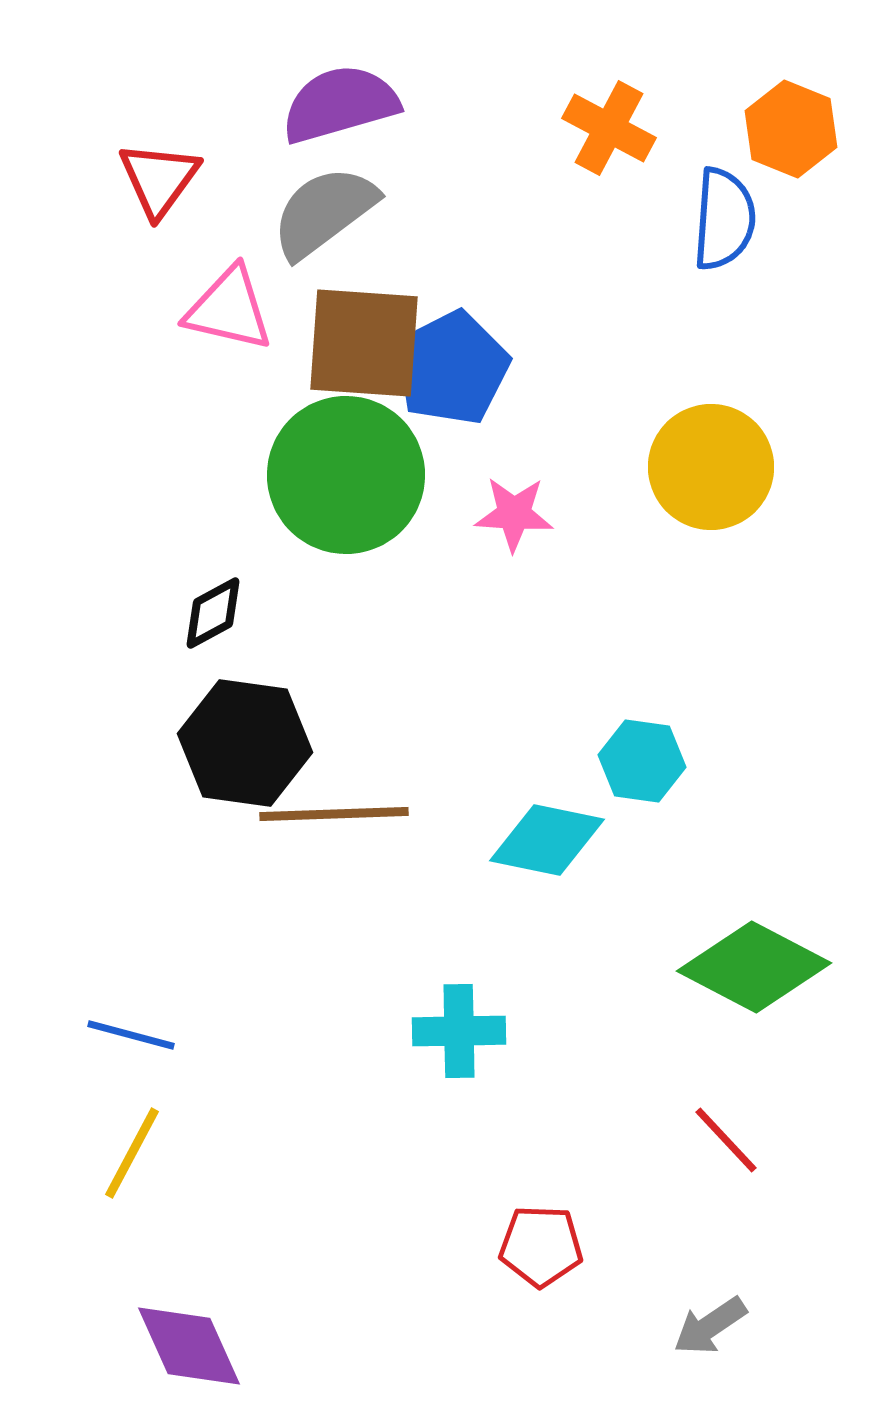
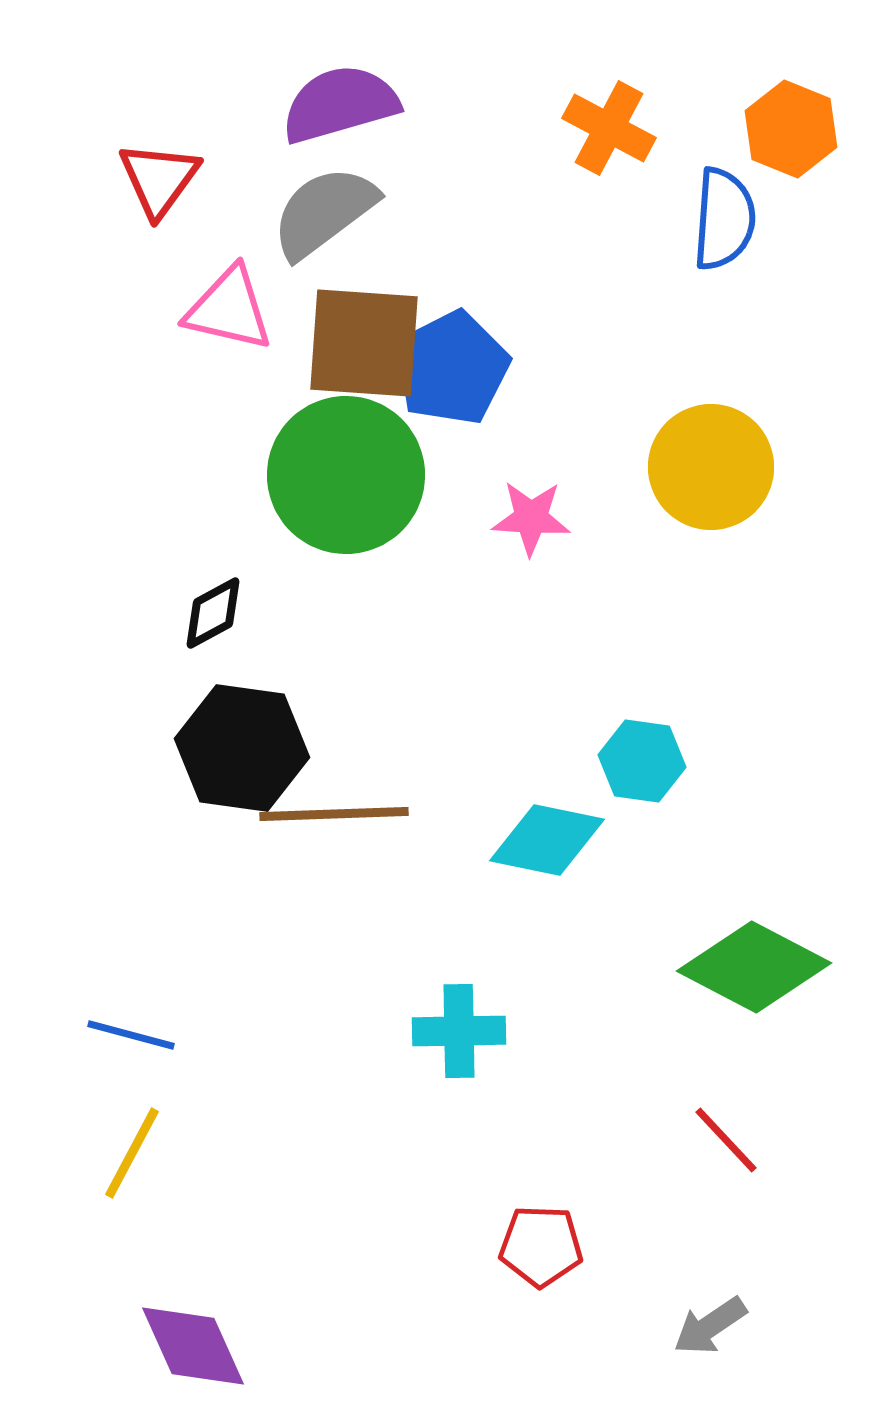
pink star: moved 17 px right, 4 px down
black hexagon: moved 3 px left, 5 px down
purple diamond: moved 4 px right
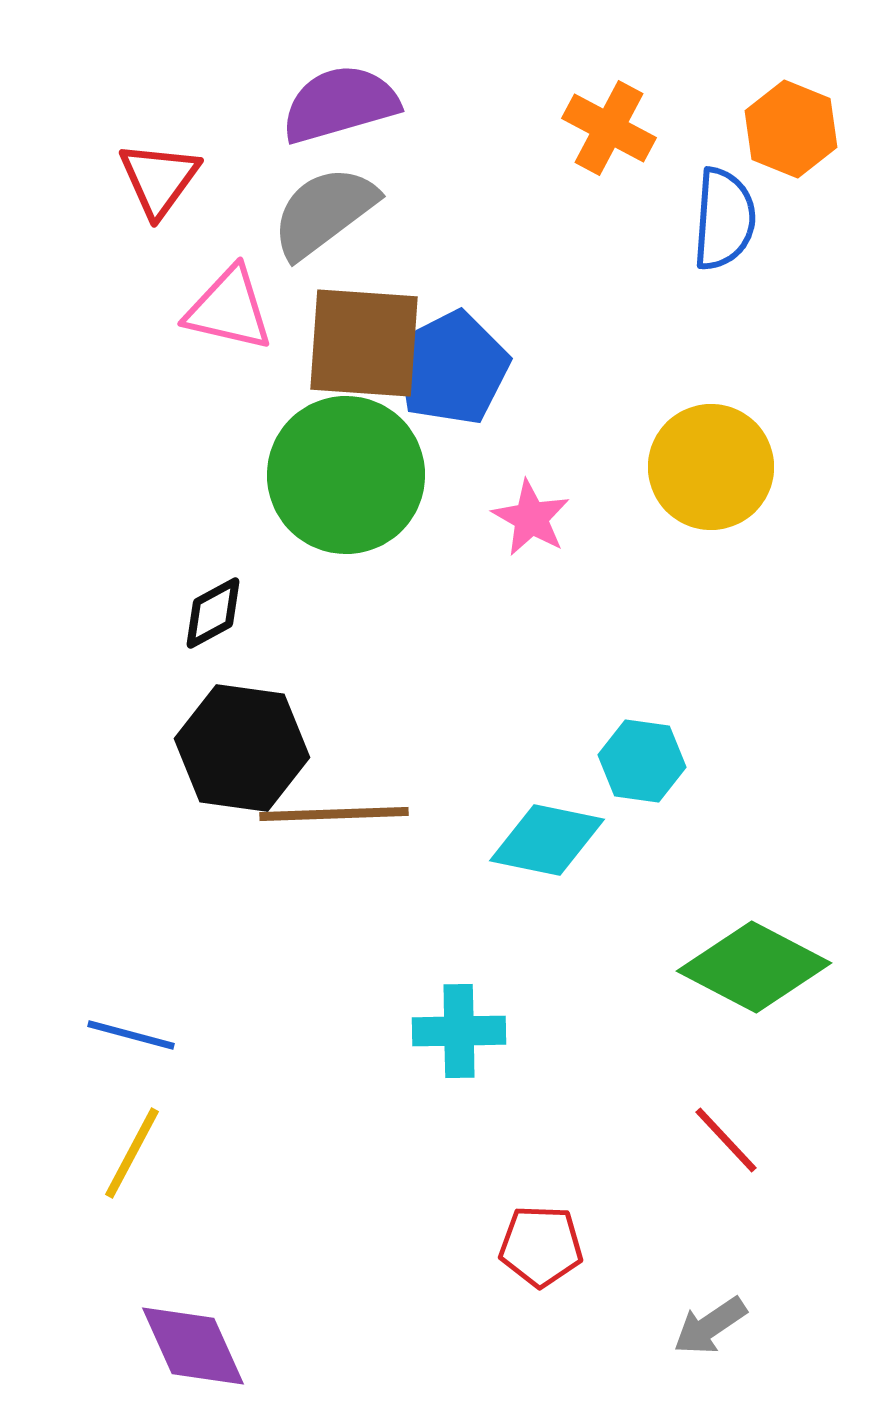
pink star: rotated 26 degrees clockwise
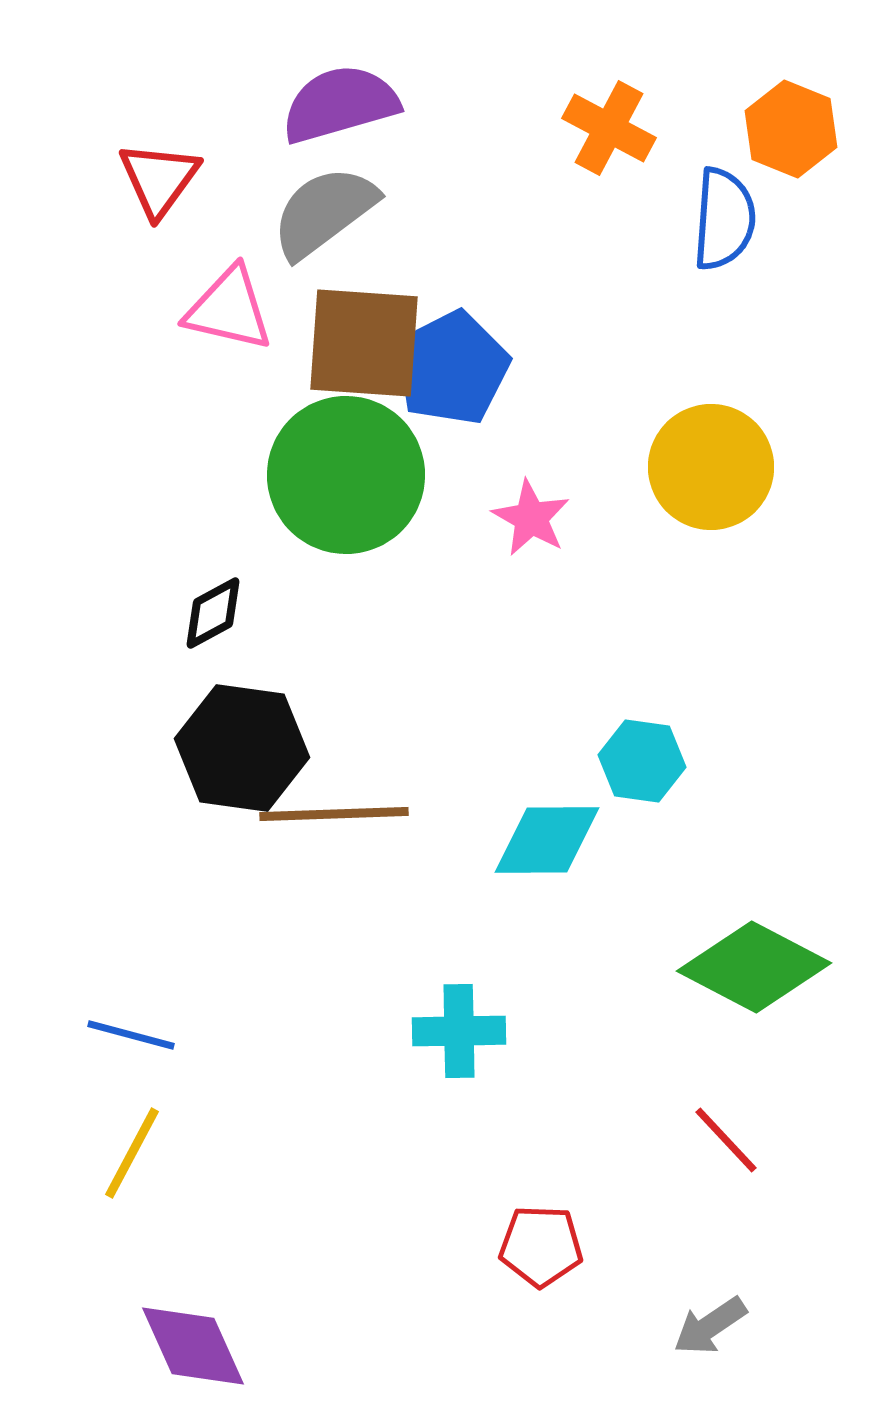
cyan diamond: rotated 12 degrees counterclockwise
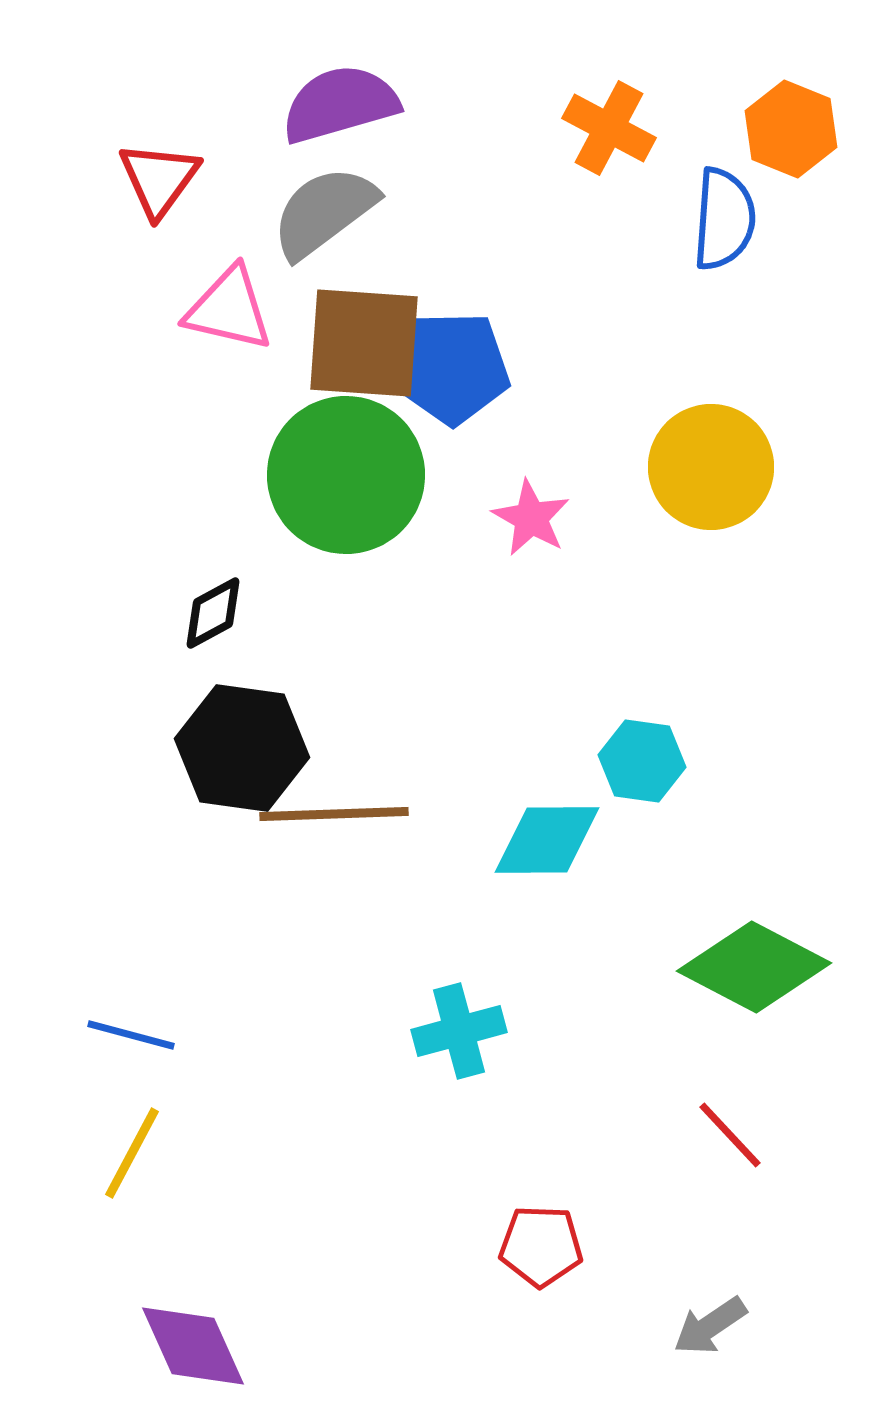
blue pentagon: rotated 26 degrees clockwise
cyan cross: rotated 14 degrees counterclockwise
red line: moved 4 px right, 5 px up
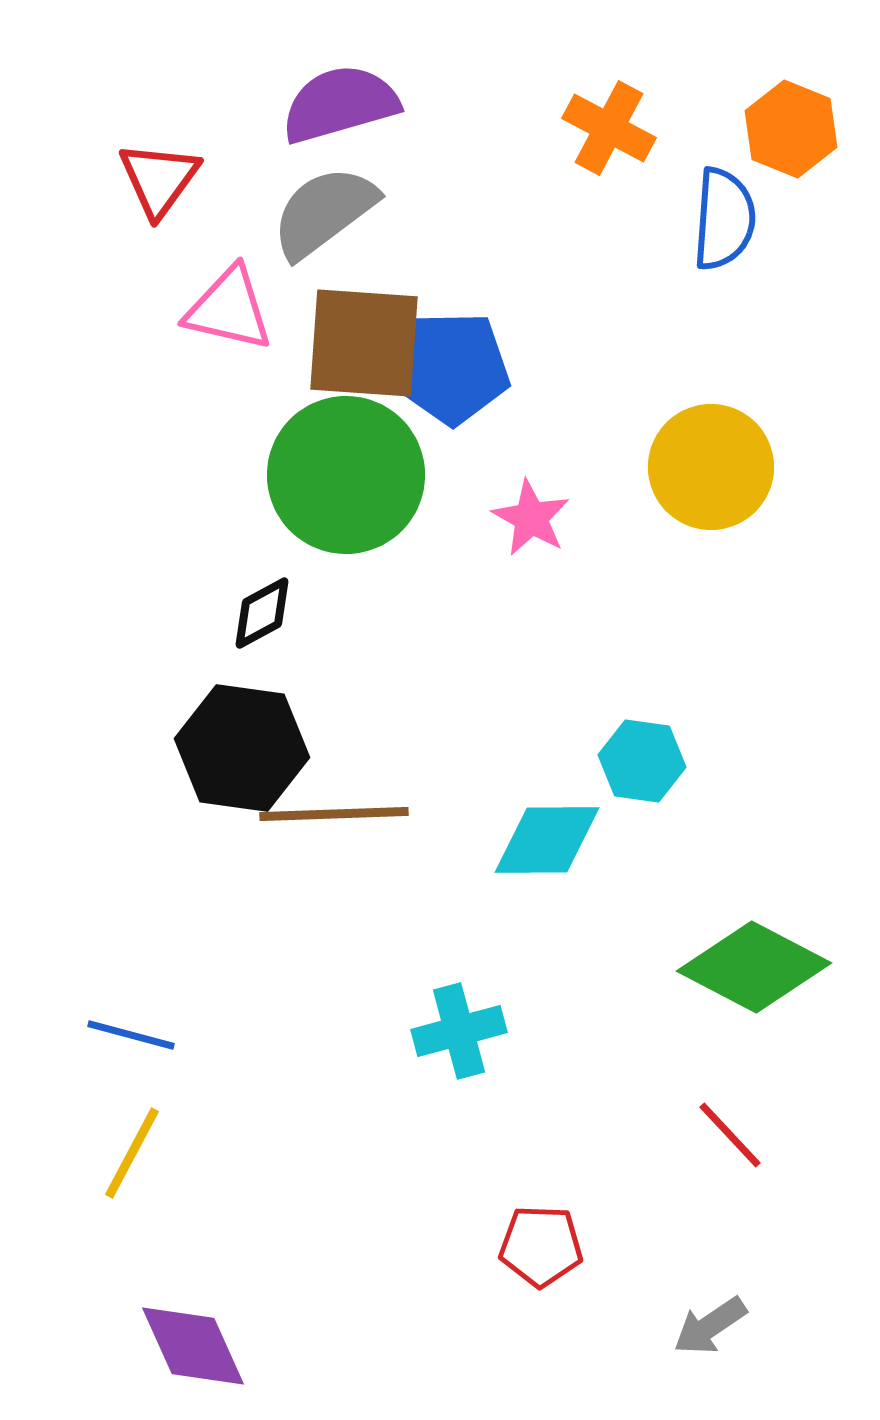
black diamond: moved 49 px right
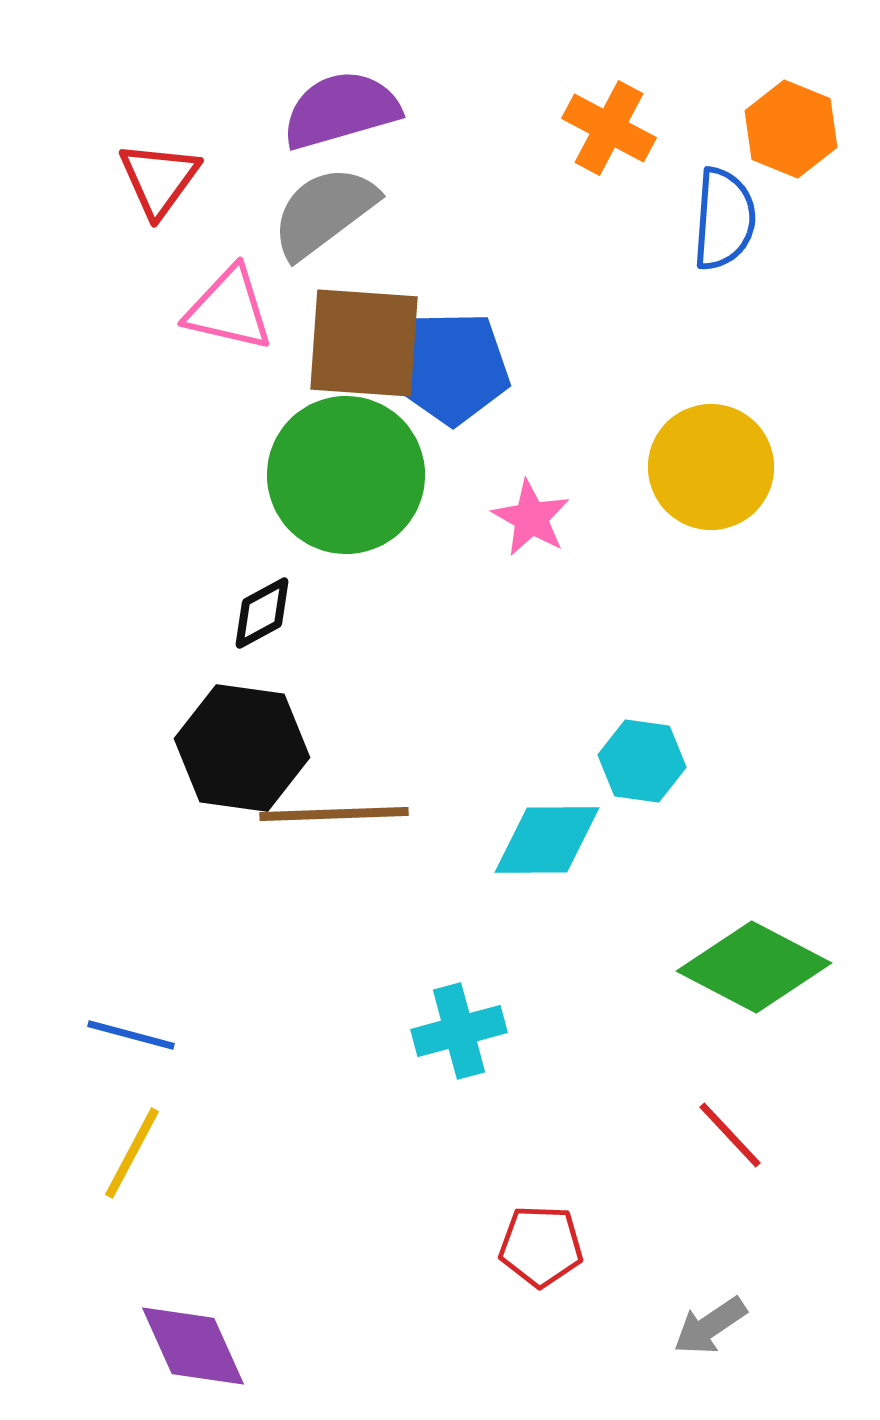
purple semicircle: moved 1 px right, 6 px down
